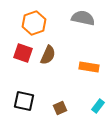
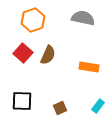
orange hexagon: moved 1 px left, 3 px up
red square: rotated 24 degrees clockwise
black square: moved 2 px left; rotated 10 degrees counterclockwise
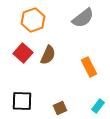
gray semicircle: rotated 130 degrees clockwise
orange rectangle: rotated 54 degrees clockwise
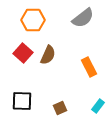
orange hexagon: rotated 20 degrees clockwise
